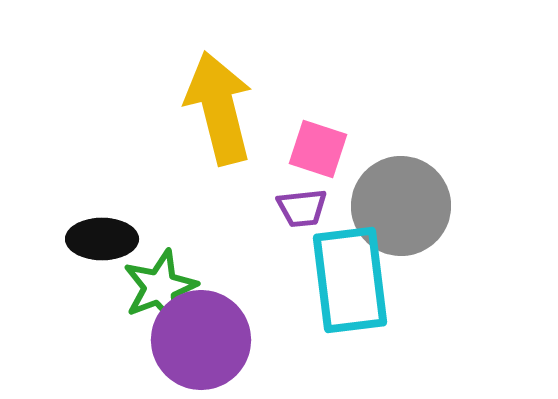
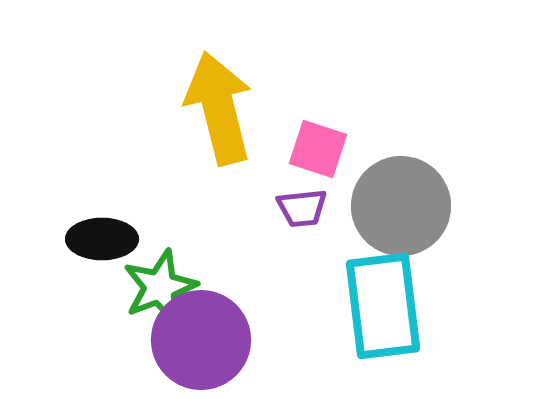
cyan rectangle: moved 33 px right, 26 px down
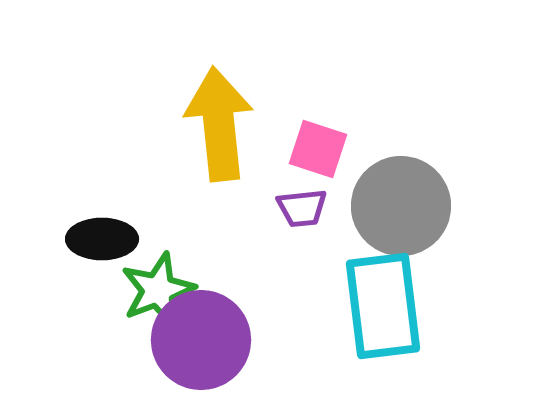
yellow arrow: moved 16 px down; rotated 8 degrees clockwise
green star: moved 2 px left, 3 px down
